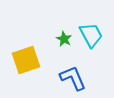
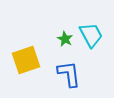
green star: moved 1 px right
blue L-shape: moved 4 px left, 4 px up; rotated 16 degrees clockwise
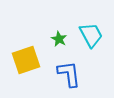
green star: moved 6 px left
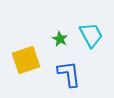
green star: moved 1 px right
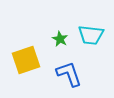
cyan trapezoid: rotated 124 degrees clockwise
blue L-shape: rotated 12 degrees counterclockwise
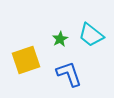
cyan trapezoid: rotated 32 degrees clockwise
green star: rotated 14 degrees clockwise
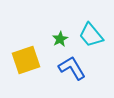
cyan trapezoid: rotated 12 degrees clockwise
blue L-shape: moved 3 px right, 6 px up; rotated 12 degrees counterclockwise
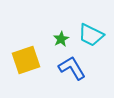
cyan trapezoid: rotated 24 degrees counterclockwise
green star: moved 1 px right
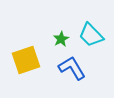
cyan trapezoid: rotated 20 degrees clockwise
